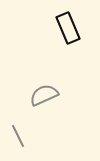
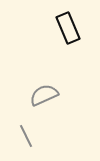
gray line: moved 8 px right
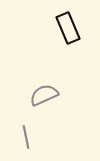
gray line: moved 1 px down; rotated 15 degrees clockwise
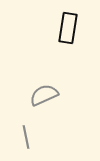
black rectangle: rotated 32 degrees clockwise
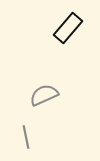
black rectangle: rotated 32 degrees clockwise
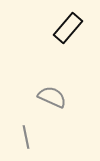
gray semicircle: moved 8 px right, 2 px down; rotated 48 degrees clockwise
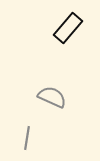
gray line: moved 1 px right, 1 px down; rotated 20 degrees clockwise
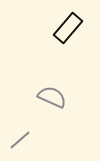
gray line: moved 7 px left, 2 px down; rotated 40 degrees clockwise
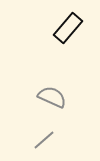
gray line: moved 24 px right
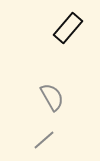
gray semicircle: rotated 36 degrees clockwise
